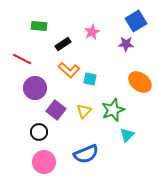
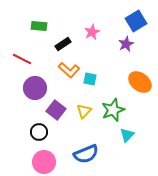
purple star: rotated 28 degrees counterclockwise
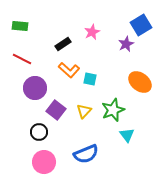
blue square: moved 5 px right, 4 px down
green rectangle: moved 19 px left
cyan triangle: rotated 21 degrees counterclockwise
